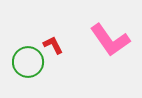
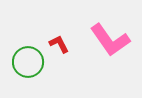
red L-shape: moved 6 px right, 1 px up
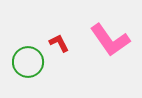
red L-shape: moved 1 px up
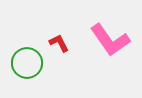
green circle: moved 1 px left, 1 px down
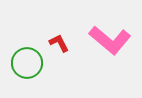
pink L-shape: rotated 15 degrees counterclockwise
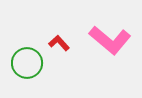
red L-shape: rotated 15 degrees counterclockwise
